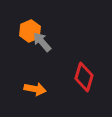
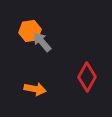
orange hexagon: rotated 15 degrees clockwise
red diamond: moved 3 px right; rotated 12 degrees clockwise
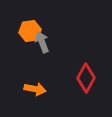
gray arrow: rotated 20 degrees clockwise
red diamond: moved 1 px left, 1 px down
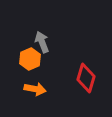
orange hexagon: moved 28 px down; rotated 15 degrees counterclockwise
red diamond: rotated 12 degrees counterclockwise
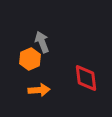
red diamond: rotated 24 degrees counterclockwise
orange arrow: moved 4 px right, 1 px down; rotated 15 degrees counterclockwise
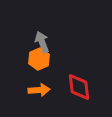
orange hexagon: moved 9 px right
red diamond: moved 7 px left, 9 px down
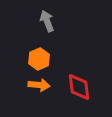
gray arrow: moved 5 px right, 21 px up
orange arrow: moved 5 px up; rotated 10 degrees clockwise
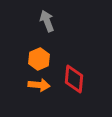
red diamond: moved 5 px left, 8 px up; rotated 12 degrees clockwise
